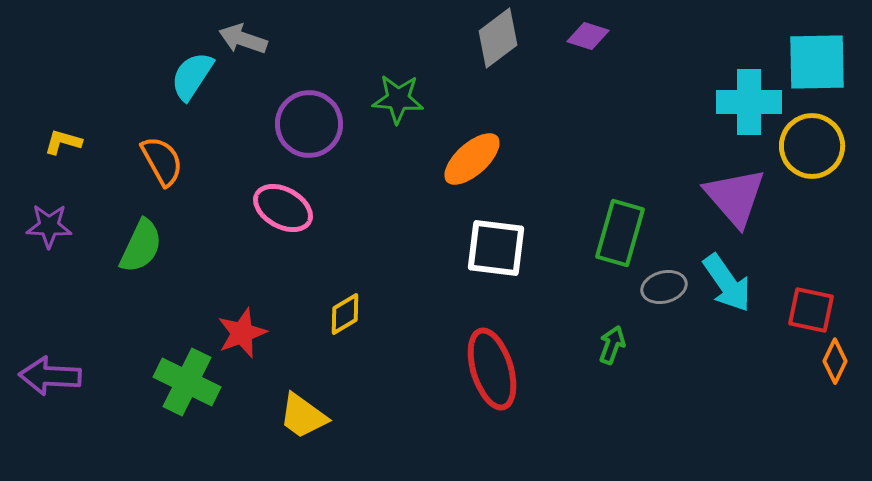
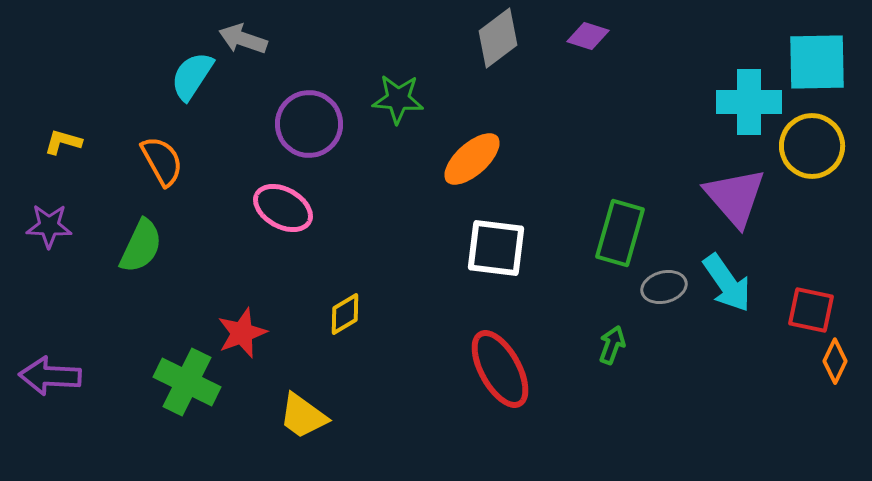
red ellipse: moved 8 px right; rotated 12 degrees counterclockwise
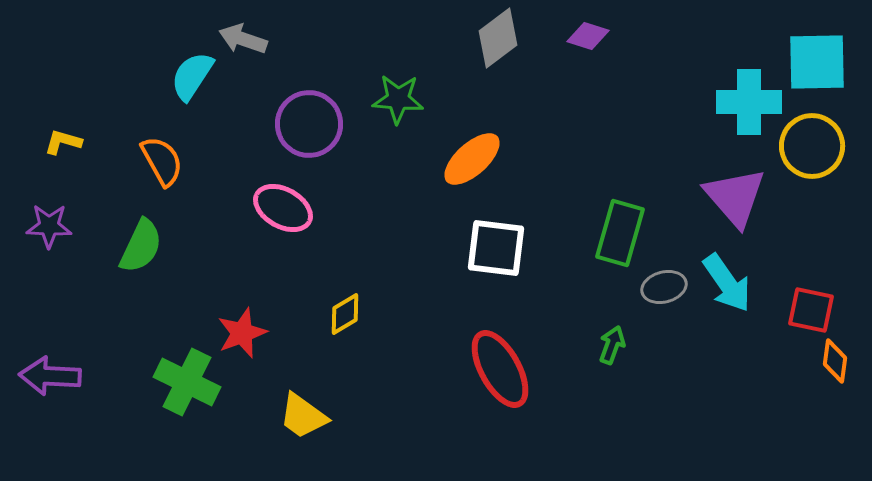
orange diamond: rotated 18 degrees counterclockwise
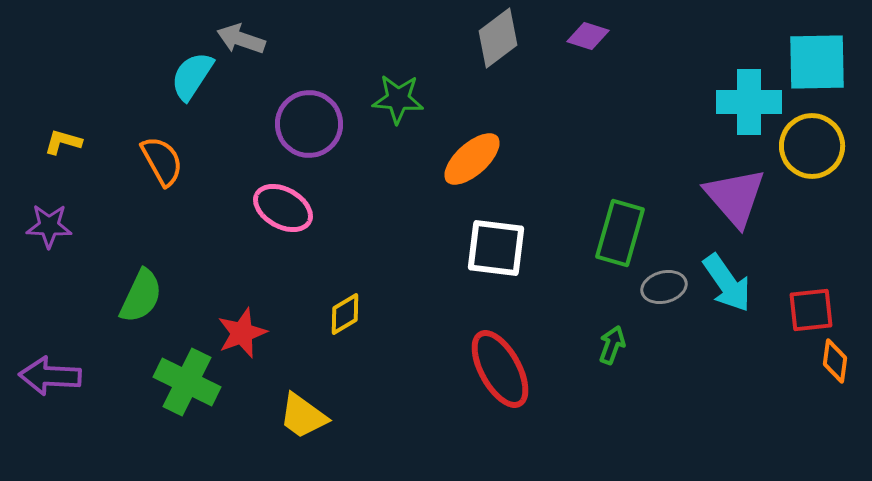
gray arrow: moved 2 px left
green semicircle: moved 50 px down
red square: rotated 18 degrees counterclockwise
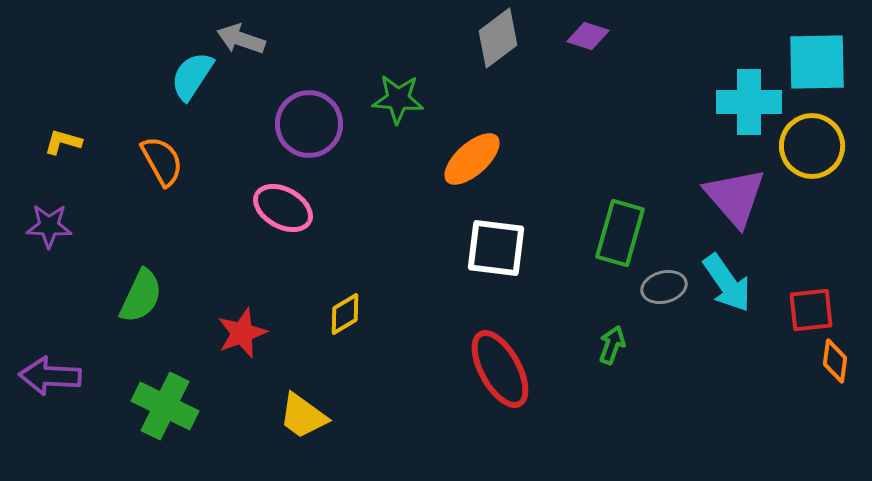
green cross: moved 22 px left, 24 px down
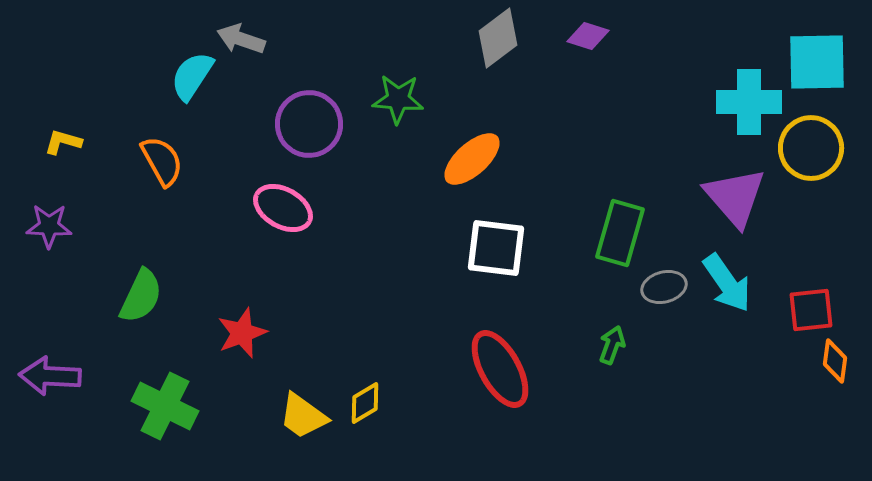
yellow circle: moved 1 px left, 2 px down
yellow diamond: moved 20 px right, 89 px down
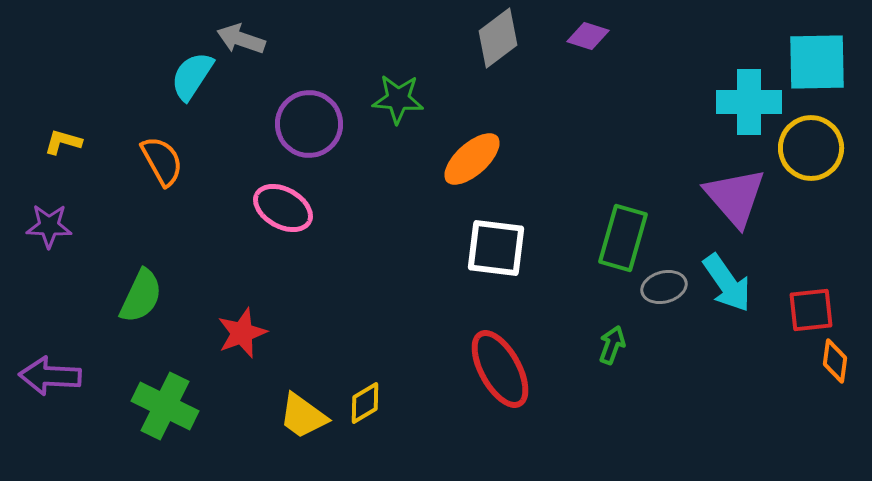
green rectangle: moved 3 px right, 5 px down
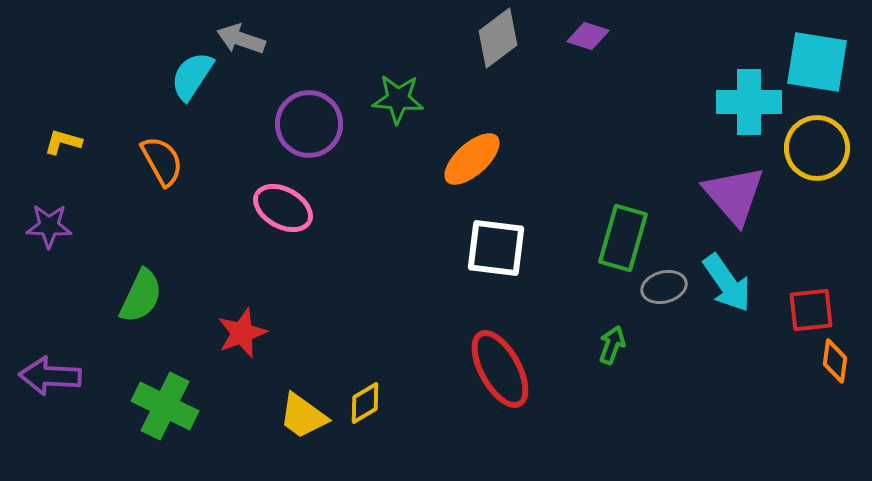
cyan square: rotated 10 degrees clockwise
yellow circle: moved 6 px right
purple triangle: moved 1 px left, 2 px up
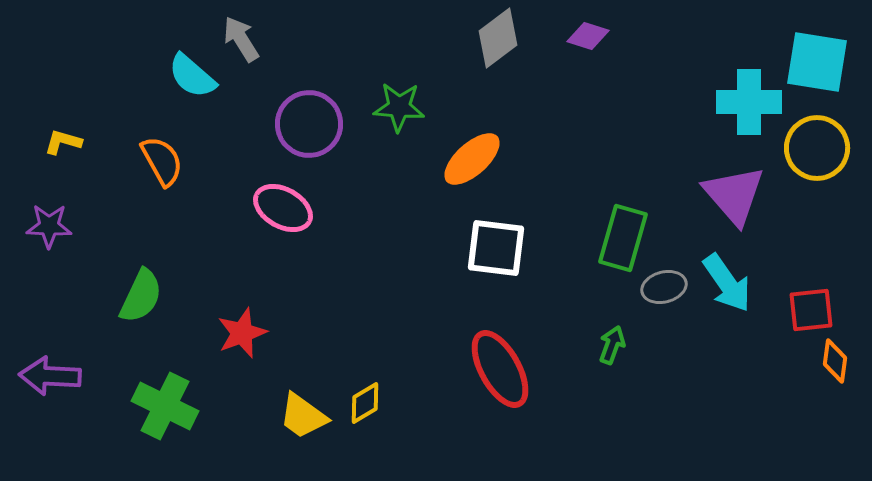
gray arrow: rotated 39 degrees clockwise
cyan semicircle: rotated 82 degrees counterclockwise
green star: moved 1 px right, 8 px down
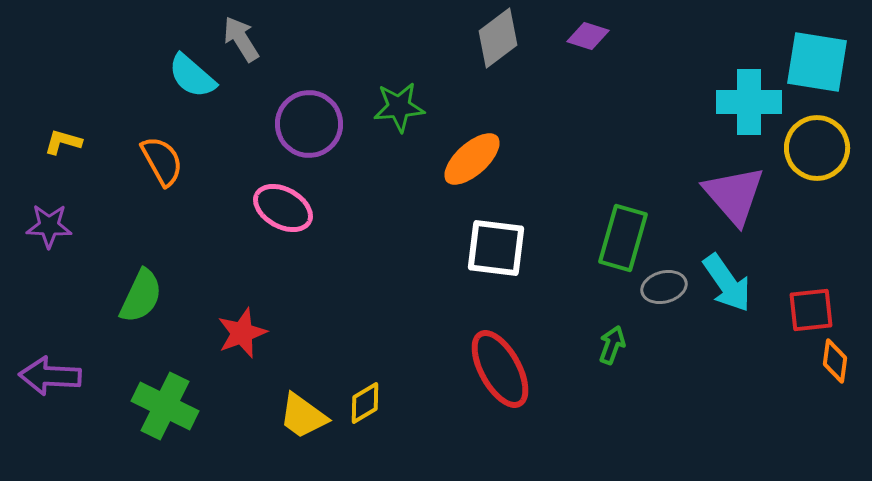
green star: rotated 9 degrees counterclockwise
